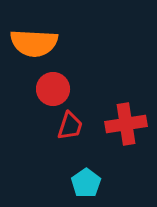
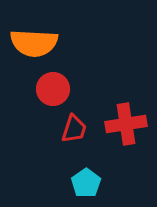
red trapezoid: moved 4 px right, 3 px down
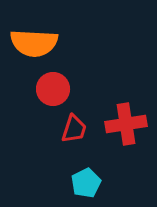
cyan pentagon: rotated 8 degrees clockwise
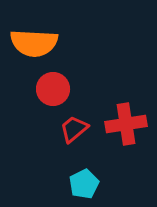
red trapezoid: rotated 148 degrees counterclockwise
cyan pentagon: moved 2 px left, 1 px down
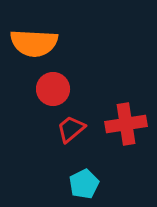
red trapezoid: moved 3 px left
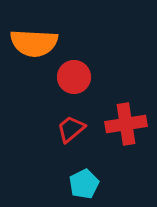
red circle: moved 21 px right, 12 px up
